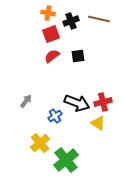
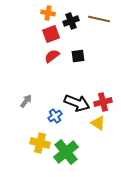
yellow cross: rotated 36 degrees counterclockwise
green cross: moved 8 px up
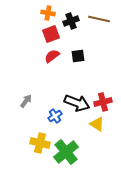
yellow triangle: moved 1 px left, 1 px down
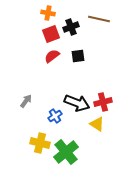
black cross: moved 6 px down
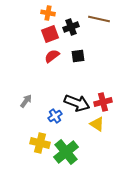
red square: moved 1 px left
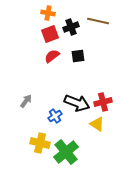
brown line: moved 1 px left, 2 px down
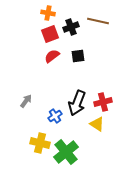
black arrow: rotated 90 degrees clockwise
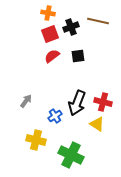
red cross: rotated 30 degrees clockwise
yellow cross: moved 4 px left, 3 px up
green cross: moved 5 px right, 3 px down; rotated 25 degrees counterclockwise
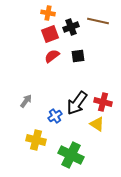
black arrow: rotated 15 degrees clockwise
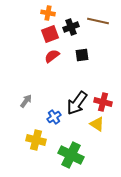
black square: moved 4 px right, 1 px up
blue cross: moved 1 px left, 1 px down
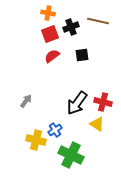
blue cross: moved 1 px right, 13 px down
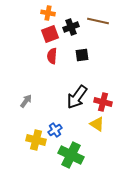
red semicircle: rotated 49 degrees counterclockwise
black arrow: moved 6 px up
